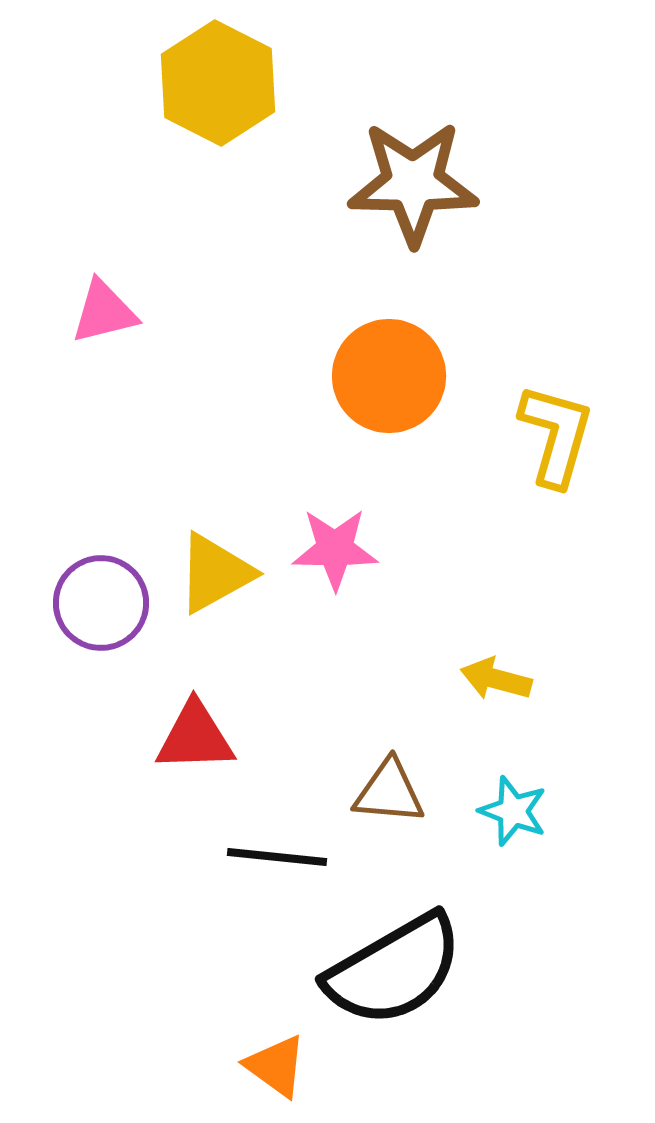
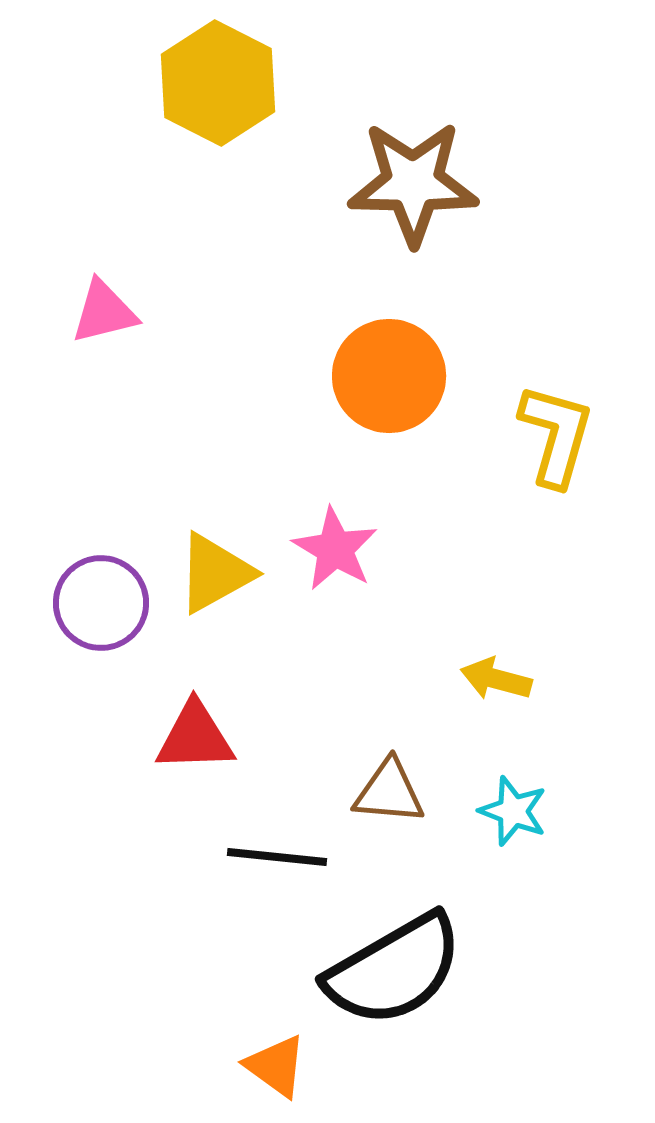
pink star: rotated 30 degrees clockwise
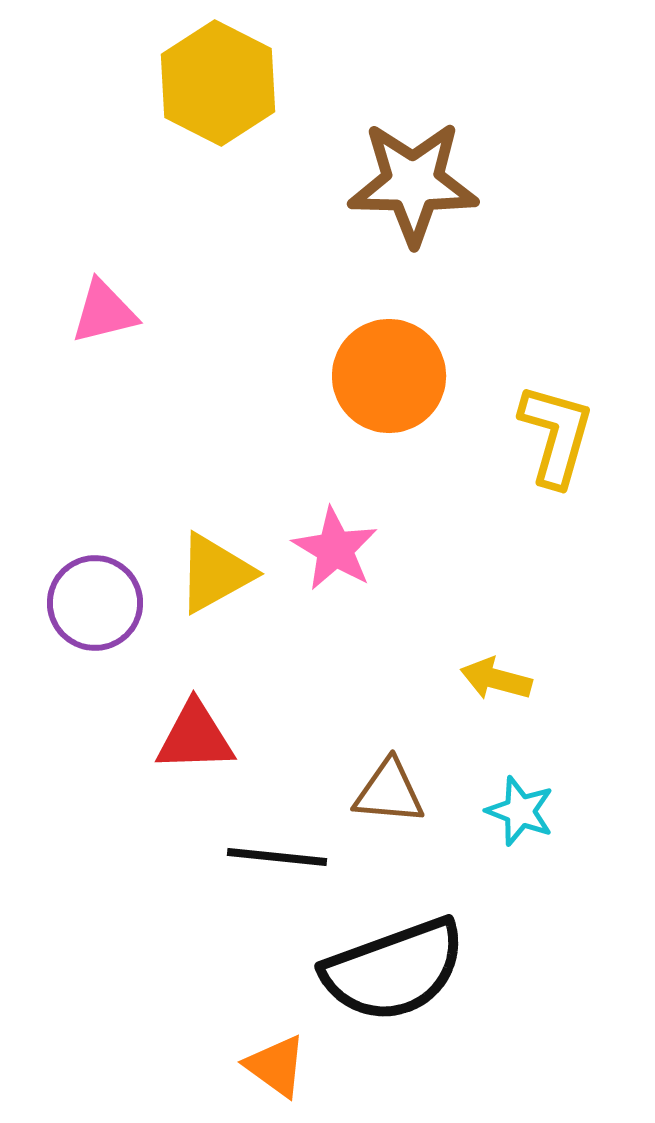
purple circle: moved 6 px left
cyan star: moved 7 px right
black semicircle: rotated 10 degrees clockwise
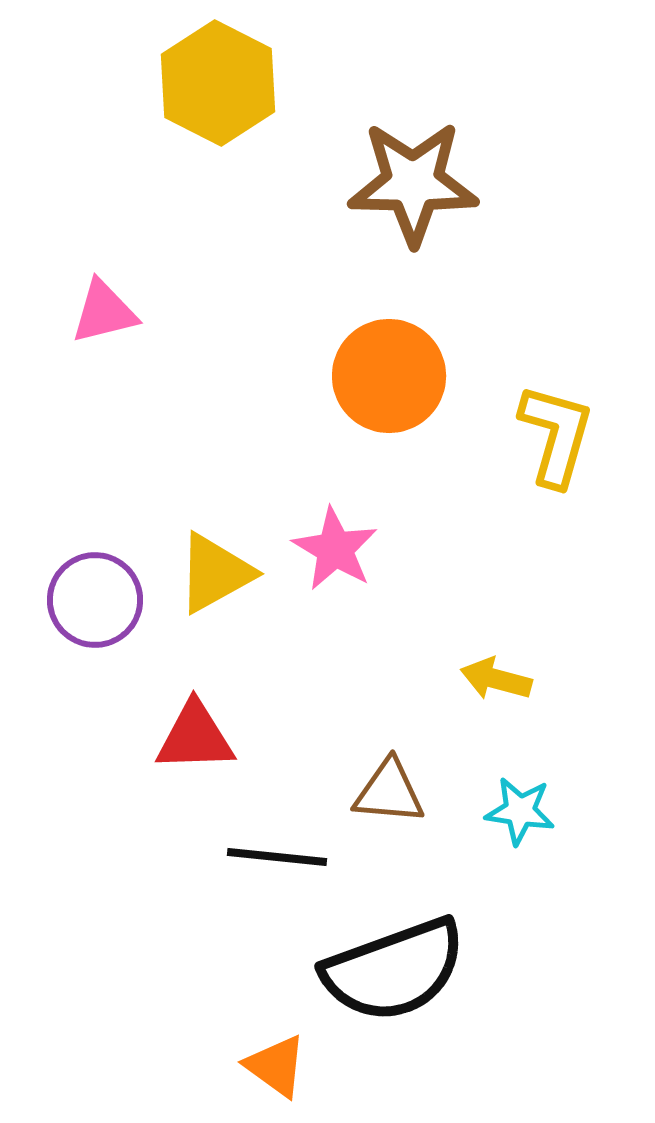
purple circle: moved 3 px up
cyan star: rotated 12 degrees counterclockwise
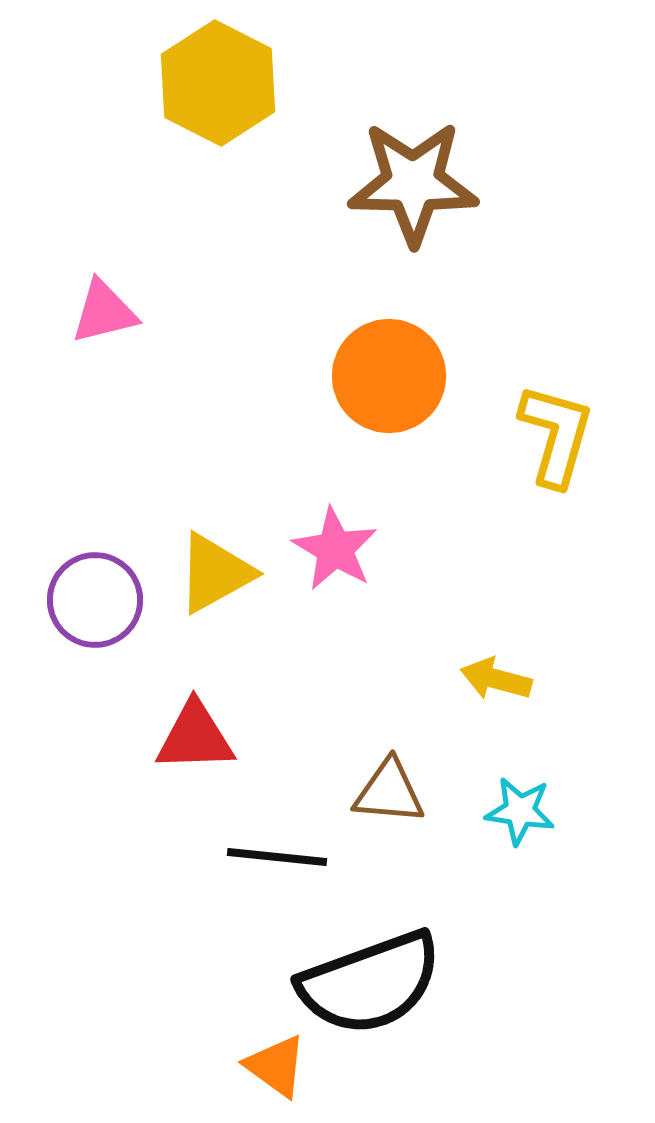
black semicircle: moved 24 px left, 13 px down
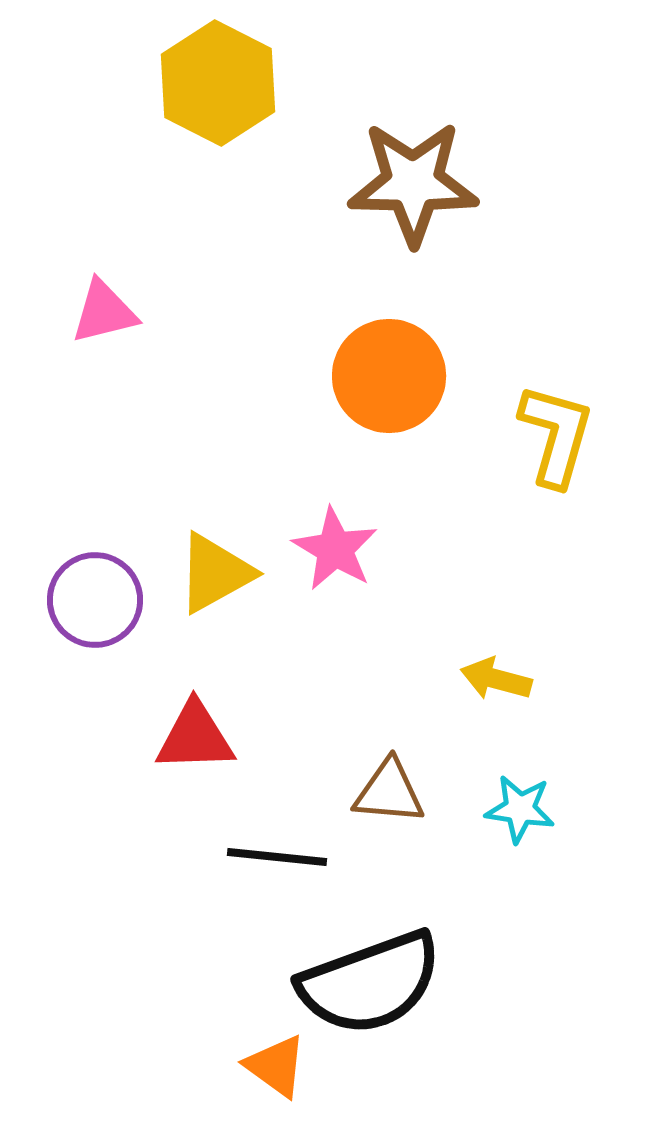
cyan star: moved 2 px up
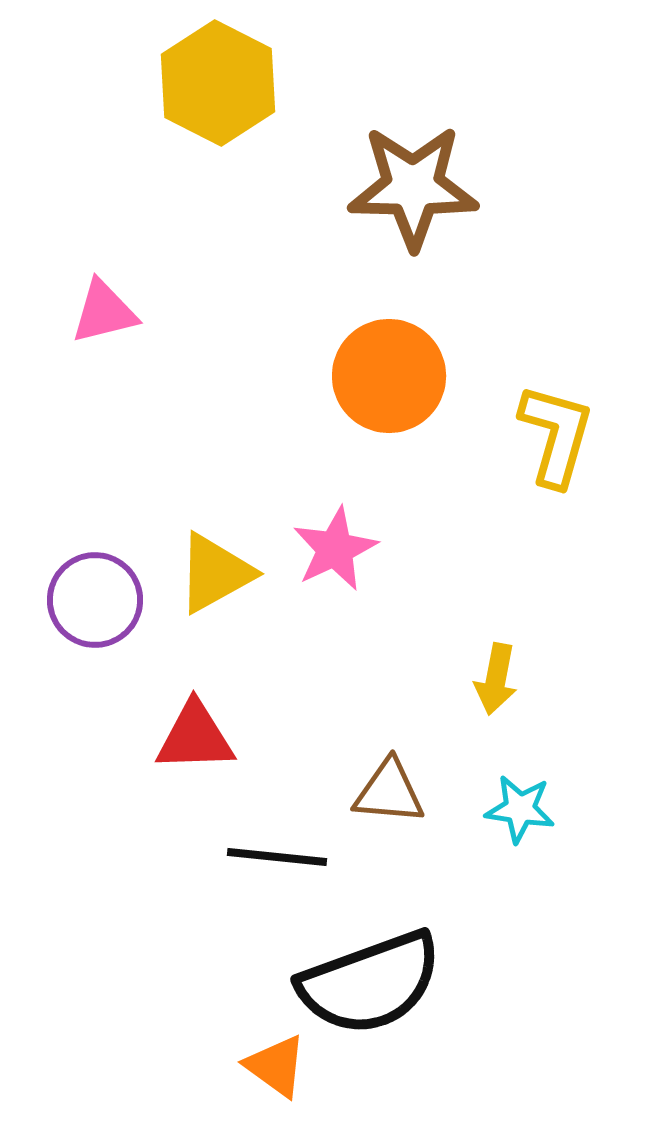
brown star: moved 4 px down
pink star: rotated 16 degrees clockwise
yellow arrow: rotated 94 degrees counterclockwise
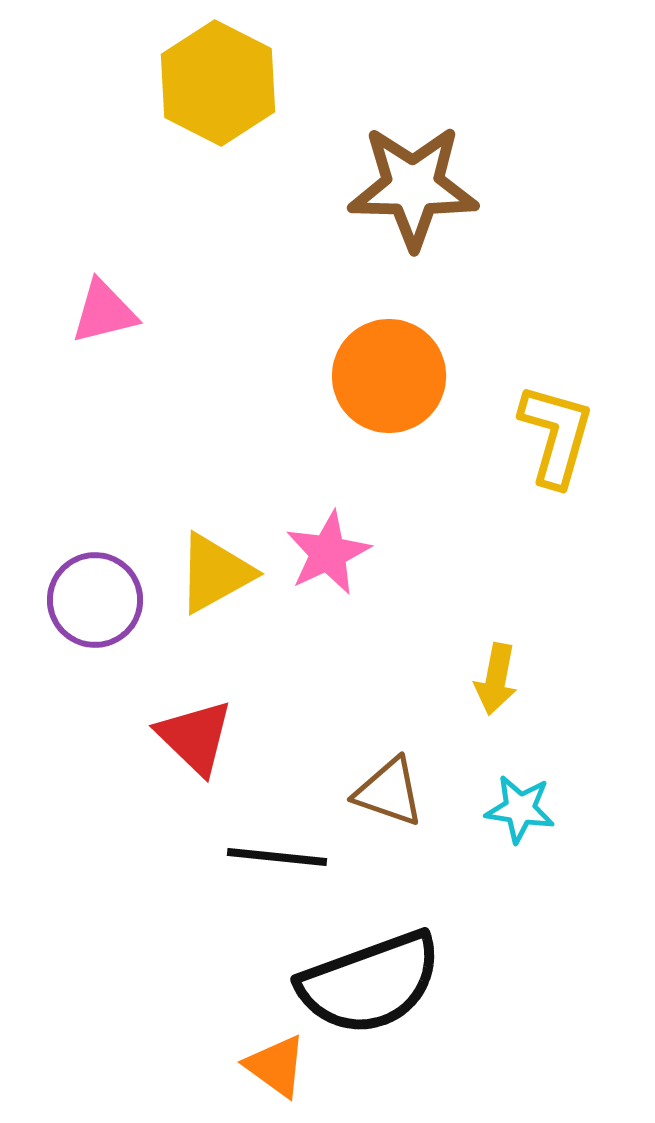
pink star: moved 7 px left, 4 px down
red triangle: rotated 46 degrees clockwise
brown triangle: rotated 14 degrees clockwise
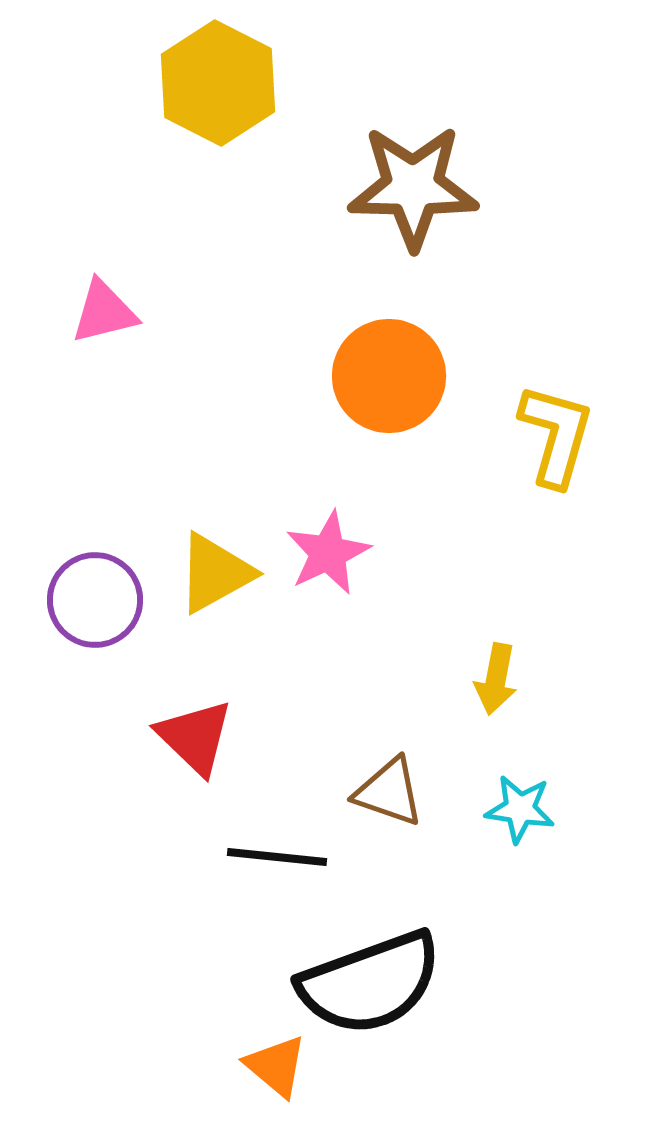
orange triangle: rotated 4 degrees clockwise
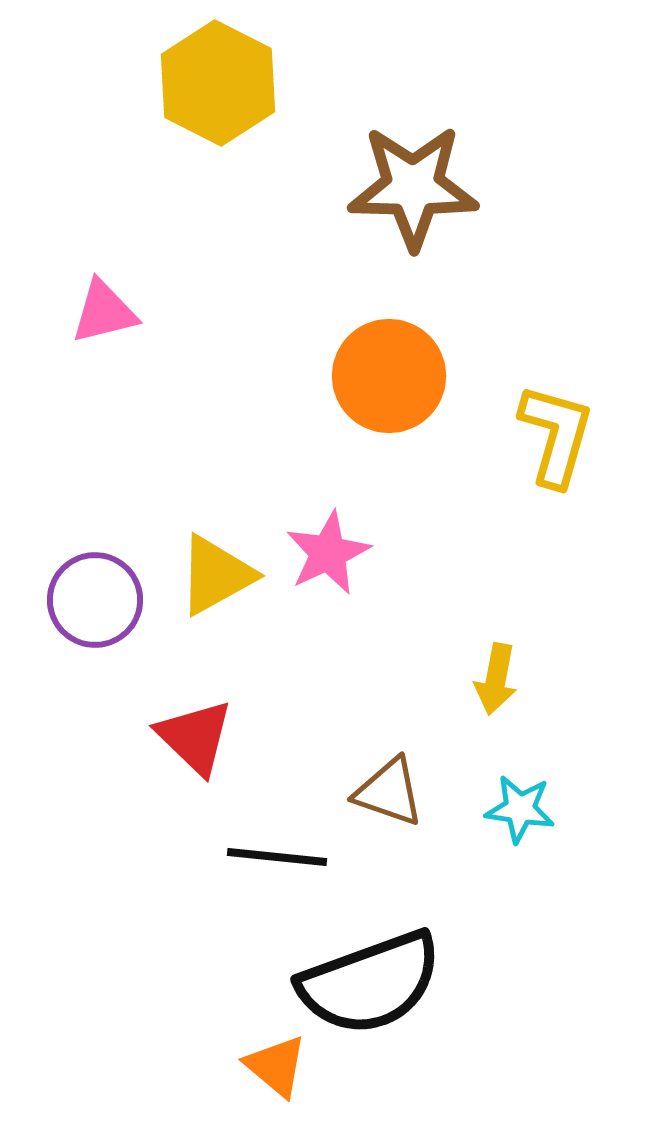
yellow triangle: moved 1 px right, 2 px down
